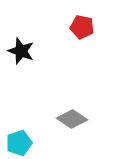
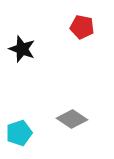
black star: moved 1 px right, 2 px up
cyan pentagon: moved 10 px up
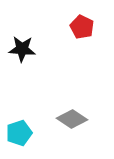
red pentagon: rotated 15 degrees clockwise
black star: rotated 16 degrees counterclockwise
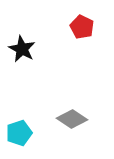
black star: rotated 24 degrees clockwise
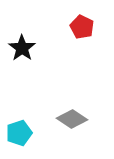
black star: moved 1 px up; rotated 8 degrees clockwise
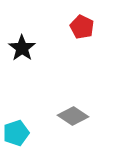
gray diamond: moved 1 px right, 3 px up
cyan pentagon: moved 3 px left
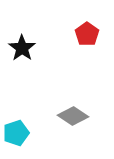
red pentagon: moved 5 px right, 7 px down; rotated 10 degrees clockwise
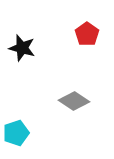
black star: rotated 20 degrees counterclockwise
gray diamond: moved 1 px right, 15 px up
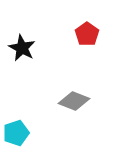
black star: rotated 12 degrees clockwise
gray diamond: rotated 12 degrees counterclockwise
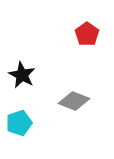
black star: moved 27 px down
cyan pentagon: moved 3 px right, 10 px up
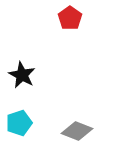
red pentagon: moved 17 px left, 16 px up
gray diamond: moved 3 px right, 30 px down
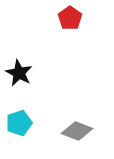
black star: moved 3 px left, 2 px up
